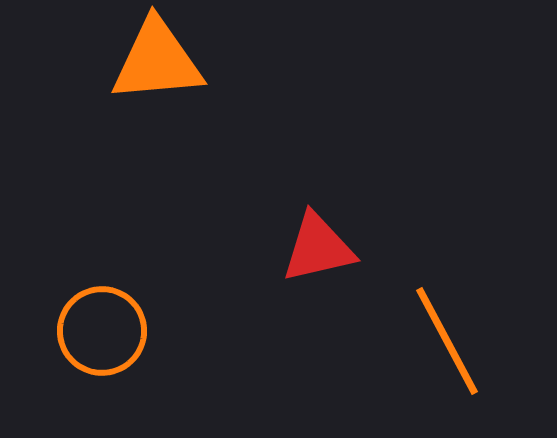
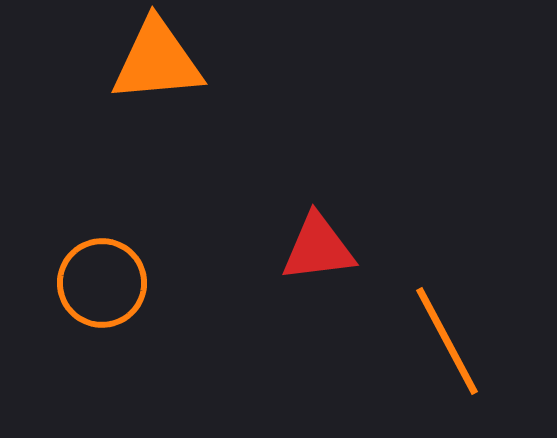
red triangle: rotated 6 degrees clockwise
orange circle: moved 48 px up
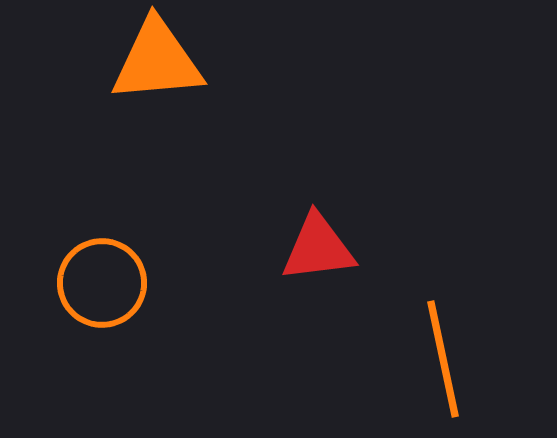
orange line: moved 4 px left, 18 px down; rotated 16 degrees clockwise
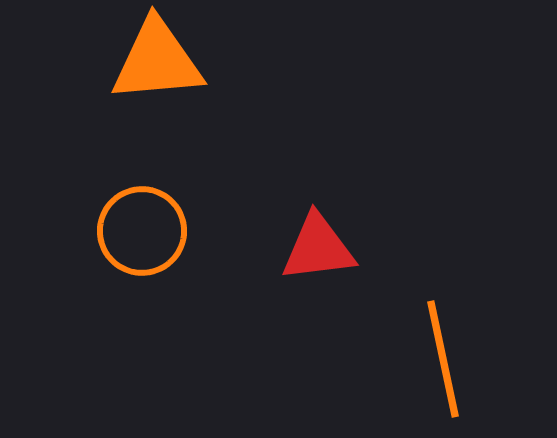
orange circle: moved 40 px right, 52 px up
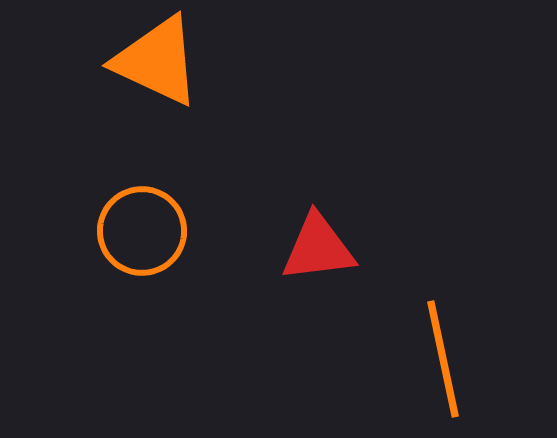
orange triangle: rotated 30 degrees clockwise
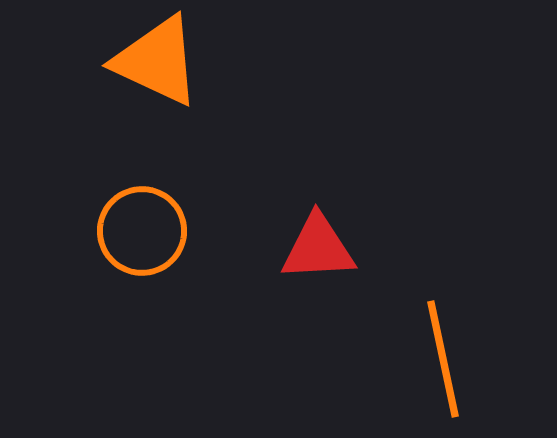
red triangle: rotated 4 degrees clockwise
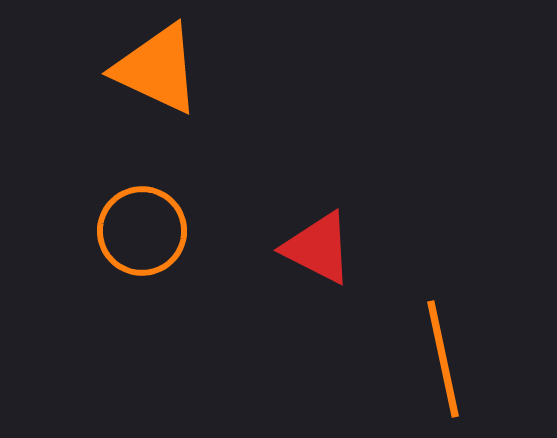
orange triangle: moved 8 px down
red triangle: rotated 30 degrees clockwise
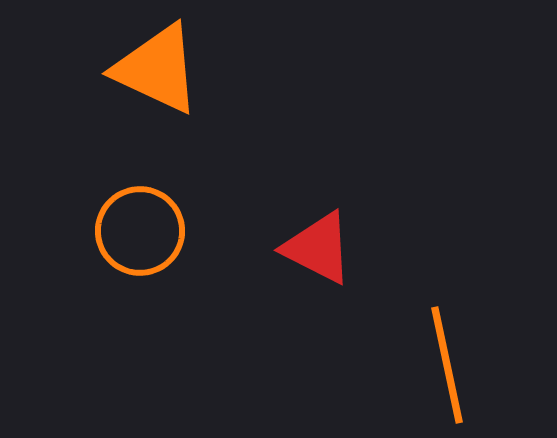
orange circle: moved 2 px left
orange line: moved 4 px right, 6 px down
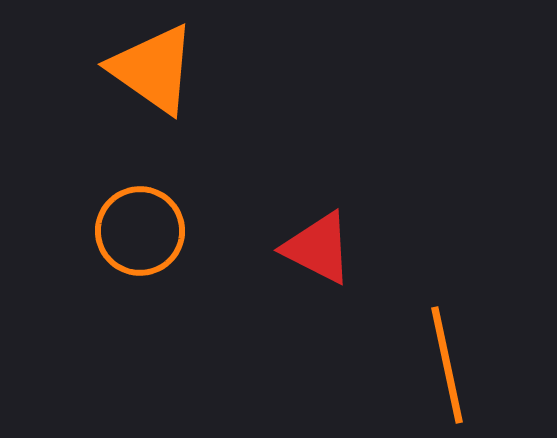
orange triangle: moved 4 px left; rotated 10 degrees clockwise
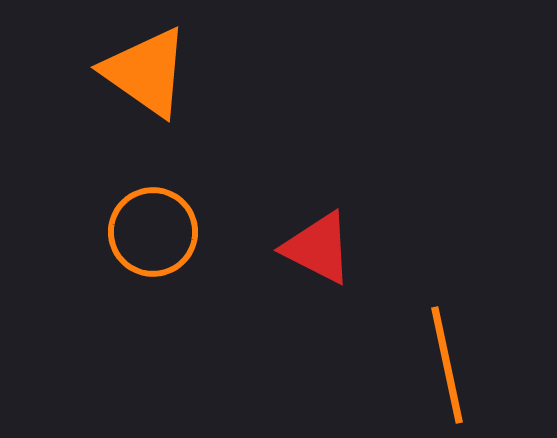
orange triangle: moved 7 px left, 3 px down
orange circle: moved 13 px right, 1 px down
